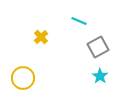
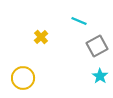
gray square: moved 1 px left, 1 px up
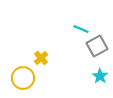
cyan line: moved 2 px right, 8 px down
yellow cross: moved 21 px down
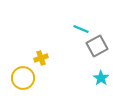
yellow cross: rotated 24 degrees clockwise
cyan star: moved 1 px right, 2 px down
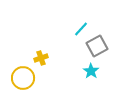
cyan line: rotated 70 degrees counterclockwise
cyan star: moved 10 px left, 7 px up
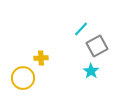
yellow cross: rotated 16 degrees clockwise
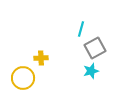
cyan line: rotated 28 degrees counterclockwise
gray square: moved 2 px left, 2 px down
cyan star: rotated 21 degrees clockwise
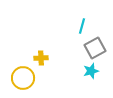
cyan line: moved 1 px right, 3 px up
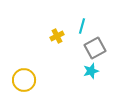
yellow cross: moved 16 px right, 22 px up; rotated 24 degrees counterclockwise
yellow circle: moved 1 px right, 2 px down
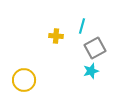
yellow cross: moved 1 px left; rotated 32 degrees clockwise
